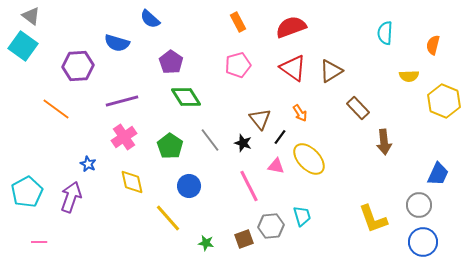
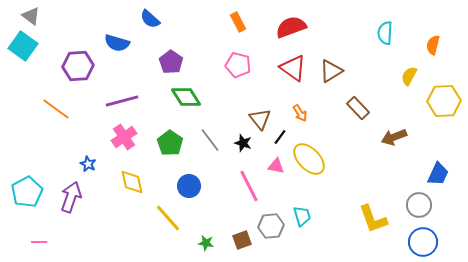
pink pentagon at (238, 65): rotated 30 degrees clockwise
yellow semicircle at (409, 76): rotated 120 degrees clockwise
yellow hexagon at (444, 101): rotated 24 degrees counterclockwise
brown arrow at (384, 142): moved 10 px right, 5 px up; rotated 75 degrees clockwise
green pentagon at (170, 146): moved 3 px up
brown square at (244, 239): moved 2 px left, 1 px down
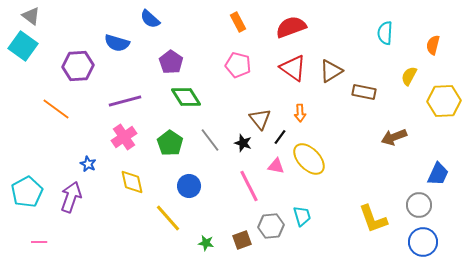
purple line at (122, 101): moved 3 px right
brown rectangle at (358, 108): moved 6 px right, 16 px up; rotated 35 degrees counterclockwise
orange arrow at (300, 113): rotated 30 degrees clockwise
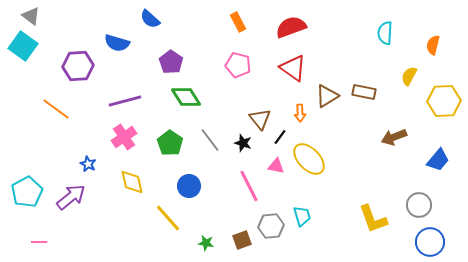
brown triangle at (331, 71): moved 4 px left, 25 px down
blue trapezoid at (438, 174): moved 14 px up; rotated 15 degrees clockwise
purple arrow at (71, 197): rotated 32 degrees clockwise
blue circle at (423, 242): moved 7 px right
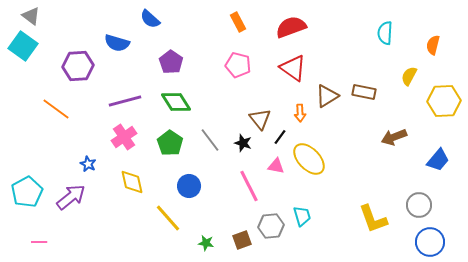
green diamond at (186, 97): moved 10 px left, 5 px down
